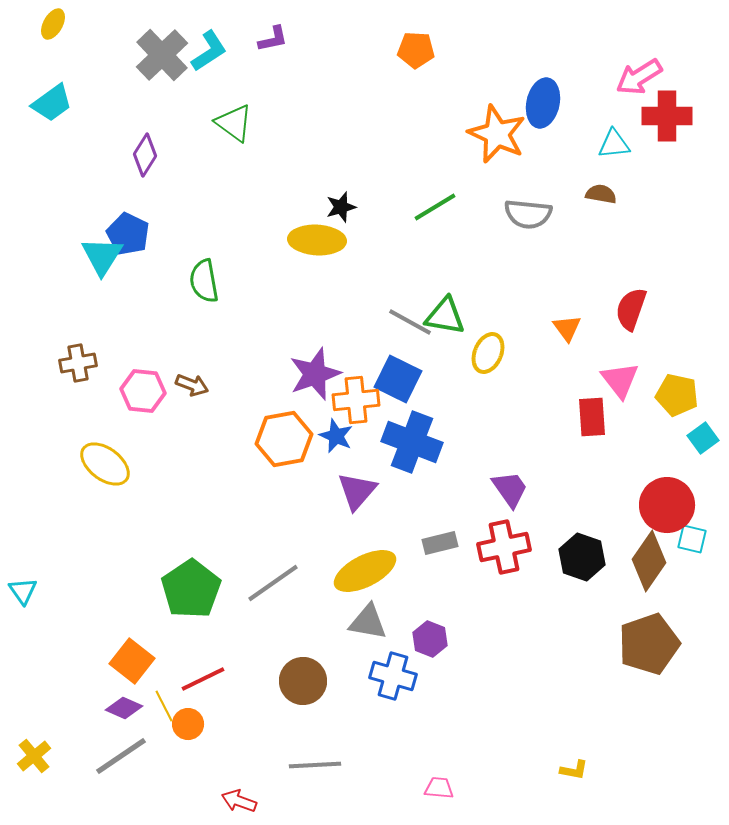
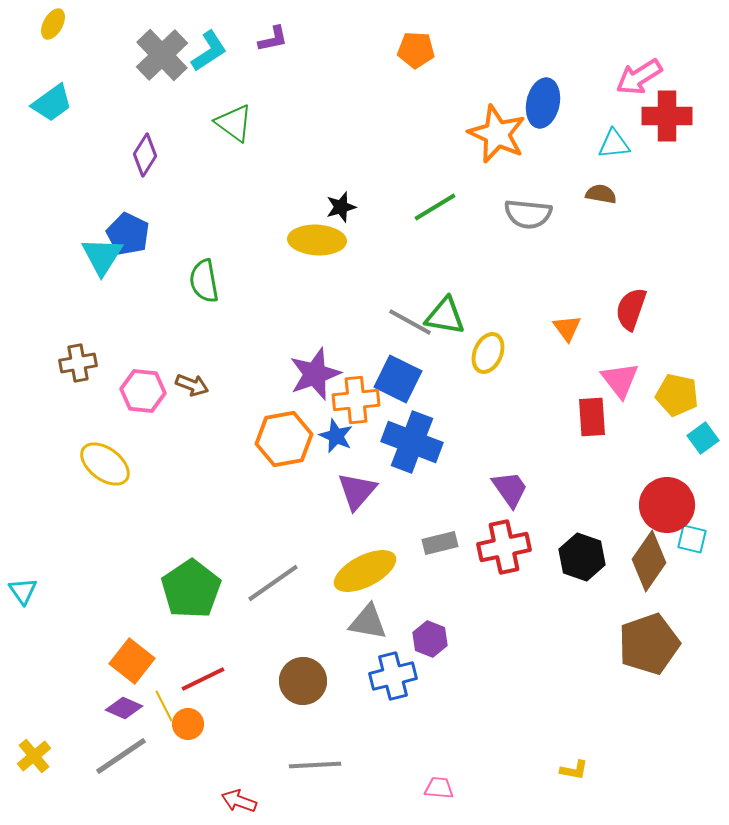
blue cross at (393, 676): rotated 30 degrees counterclockwise
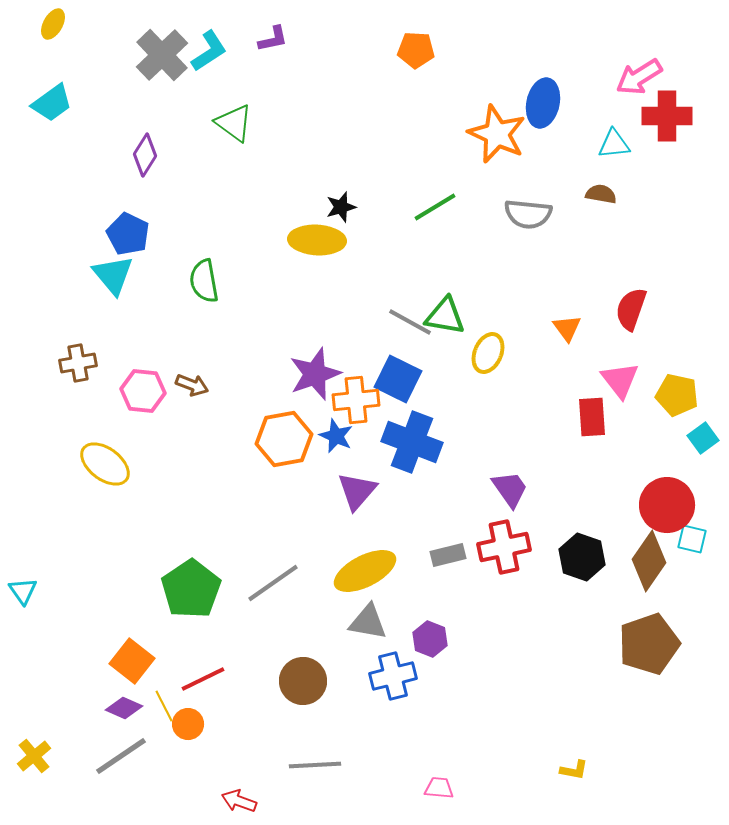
cyan triangle at (102, 256): moved 11 px right, 19 px down; rotated 12 degrees counterclockwise
gray rectangle at (440, 543): moved 8 px right, 12 px down
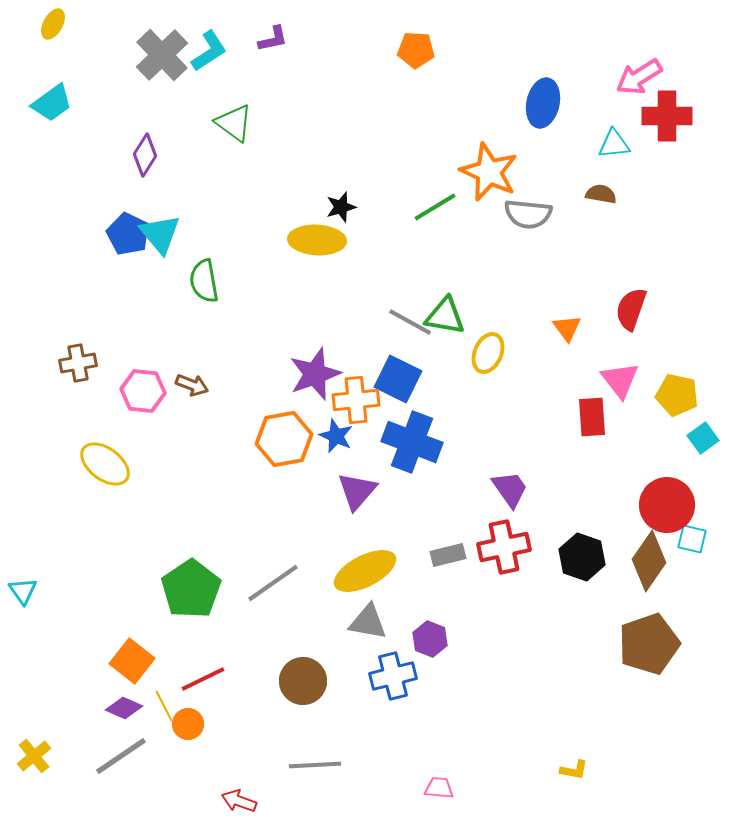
orange star at (497, 134): moved 8 px left, 38 px down
cyan triangle at (113, 275): moved 47 px right, 41 px up
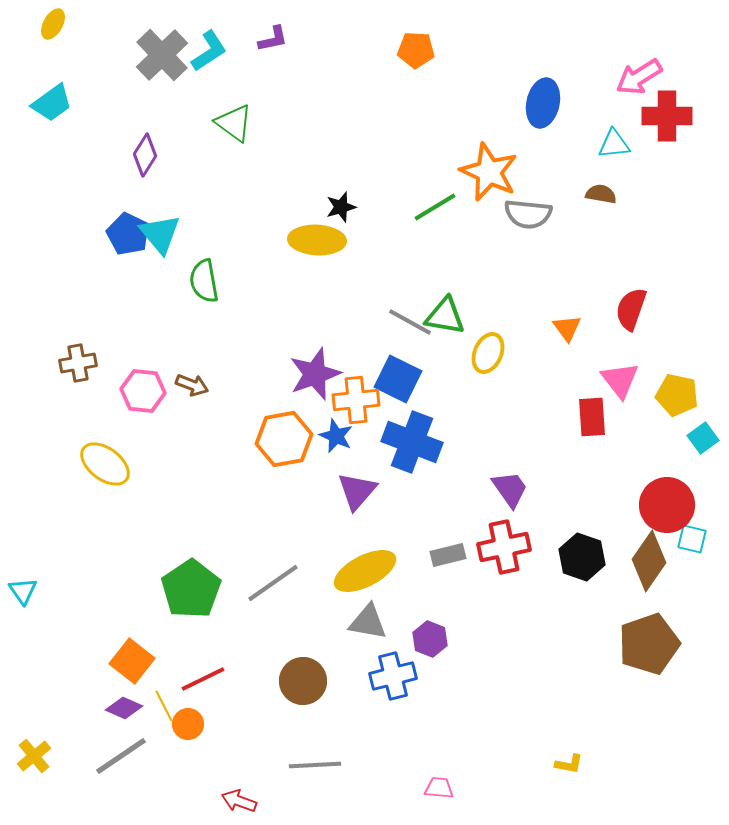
yellow L-shape at (574, 770): moved 5 px left, 6 px up
